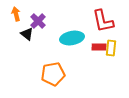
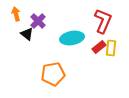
red L-shape: rotated 145 degrees counterclockwise
red rectangle: rotated 40 degrees counterclockwise
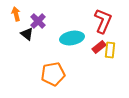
yellow rectangle: moved 1 px left, 2 px down
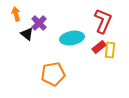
purple cross: moved 1 px right, 2 px down
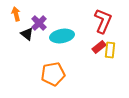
cyan ellipse: moved 10 px left, 2 px up
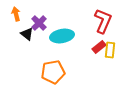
orange pentagon: moved 2 px up
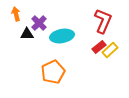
black triangle: rotated 40 degrees counterclockwise
yellow rectangle: rotated 42 degrees clockwise
orange pentagon: rotated 15 degrees counterclockwise
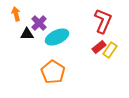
cyan ellipse: moved 5 px left, 1 px down; rotated 15 degrees counterclockwise
yellow rectangle: rotated 14 degrees counterclockwise
orange pentagon: rotated 15 degrees counterclockwise
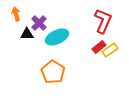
yellow rectangle: rotated 21 degrees clockwise
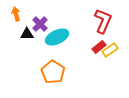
purple cross: moved 1 px right, 1 px down
